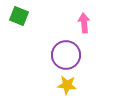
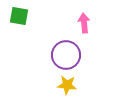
green square: rotated 12 degrees counterclockwise
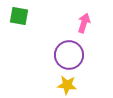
pink arrow: rotated 24 degrees clockwise
purple circle: moved 3 px right
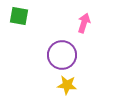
purple circle: moved 7 px left
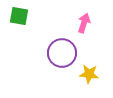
purple circle: moved 2 px up
yellow star: moved 22 px right, 11 px up
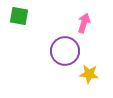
purple circle: moved 3 px right, 2 px up
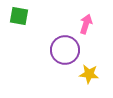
pink arrow: moved 2 px right, 1 px down
purple circle: moved 1 px up
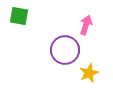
pink arrow: moved 1 px down
yellow star: moved 1 px up; rotated 30 degrees counterclockwise
